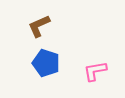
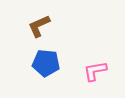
blue pentagon: rotated 12 degrees counterclockwise
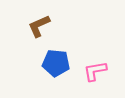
blue pentagon: moved 10 px right
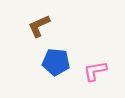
blue pentagon: moved 1 px up
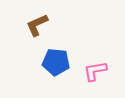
brown L-shape: moved 2 px left, 1 px up
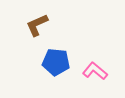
pink L-shape: rotated 50 degrees clockwise
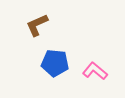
blue pentagon: moved 1 px left, 1 px down
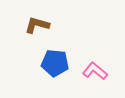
brown L-shape: rotated 40 degrees clockwise
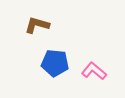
pink L-shape: moved 1 px left
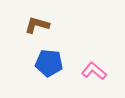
blue pentagon: moved 6 px left
